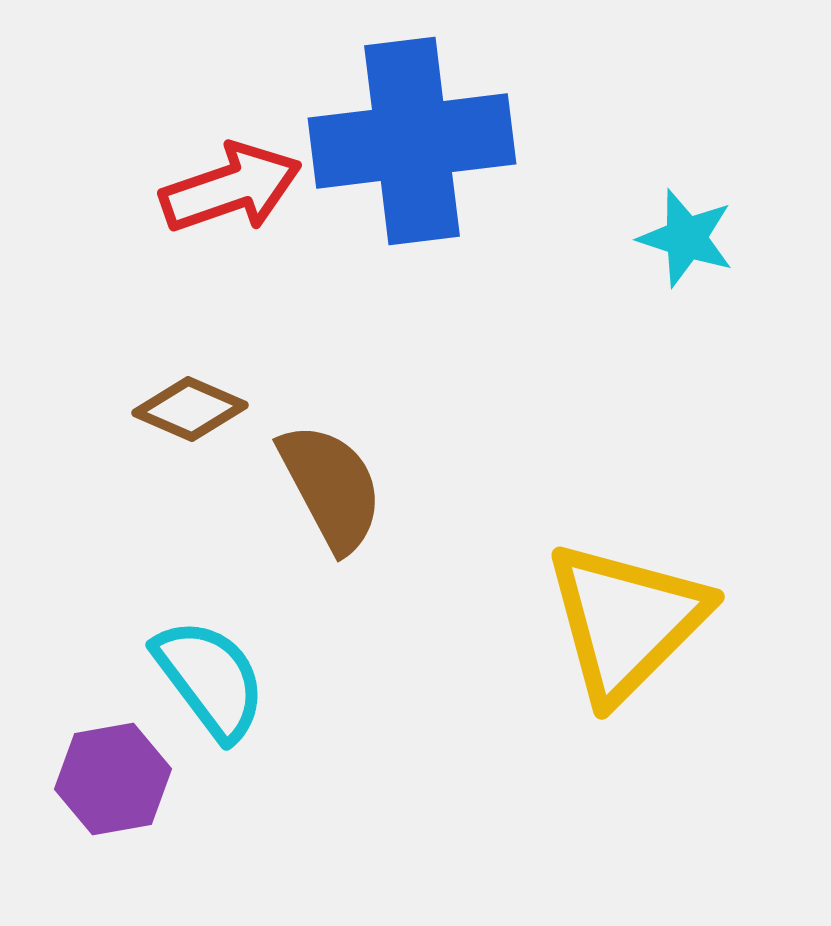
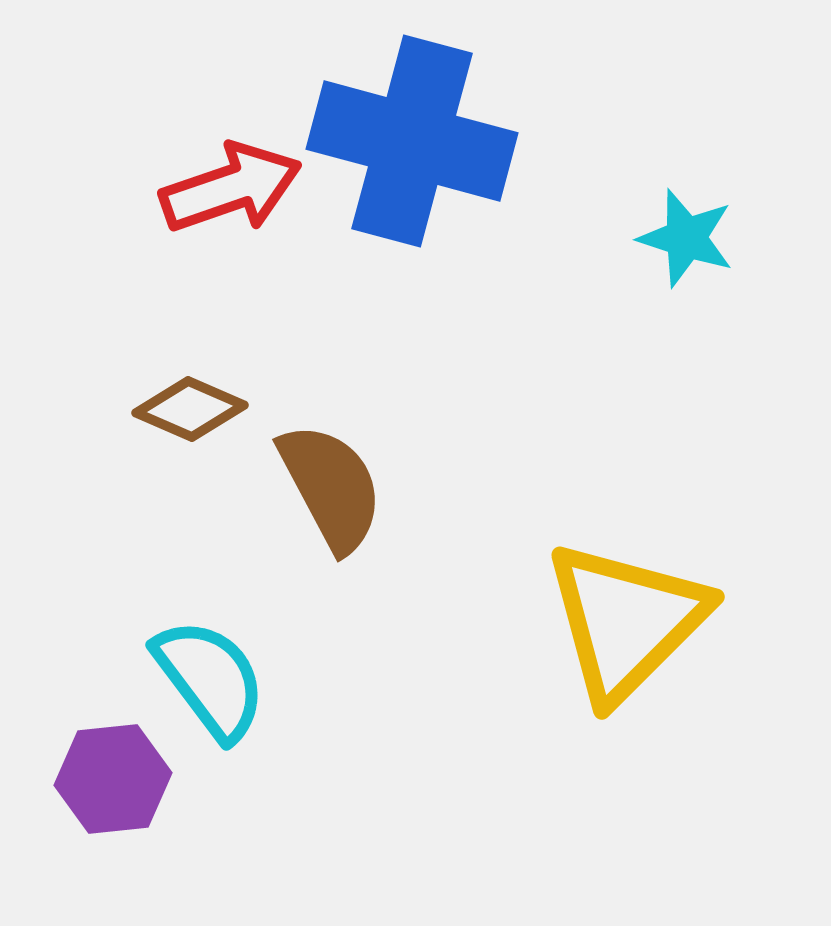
blue cross: rotated 22 degrees clockwise
purple hexagon: rotated 4 degrees clockwise
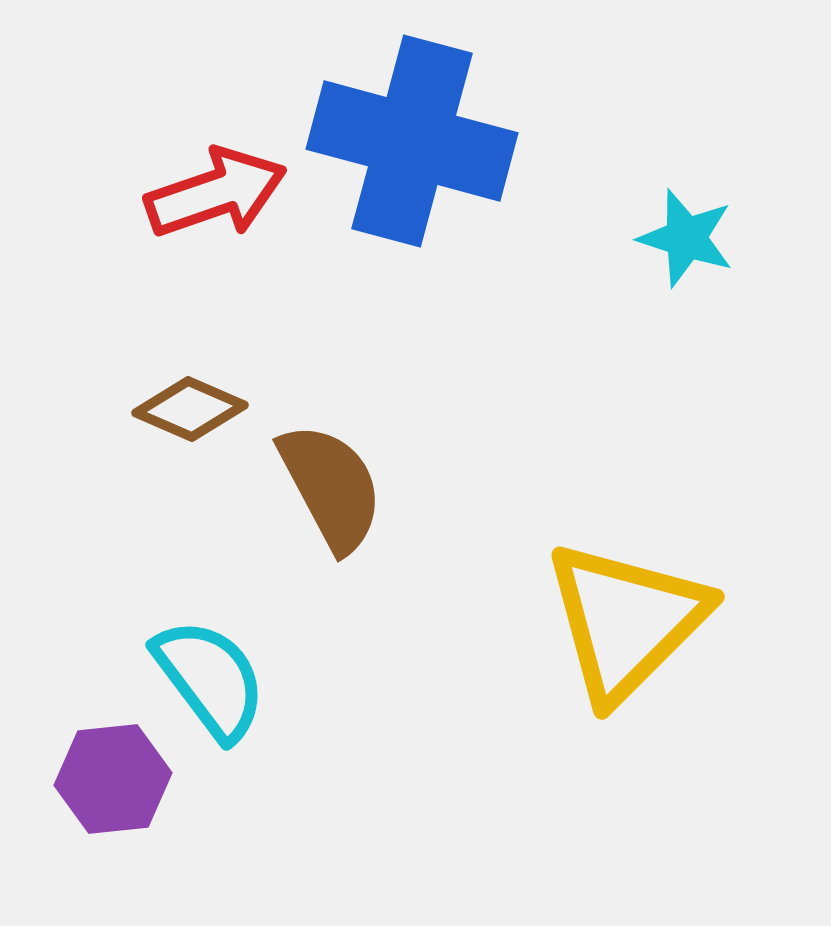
red arrow: moved 15 px left, 5 px down
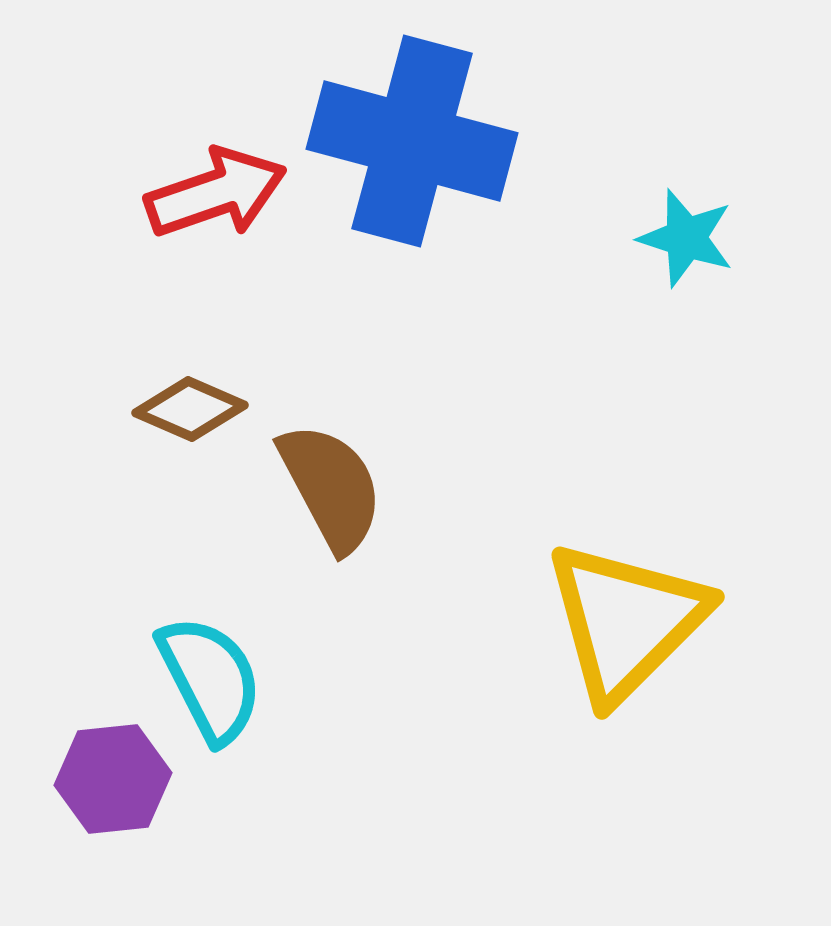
cyan semicircle: rotated 10 degrees clockwise
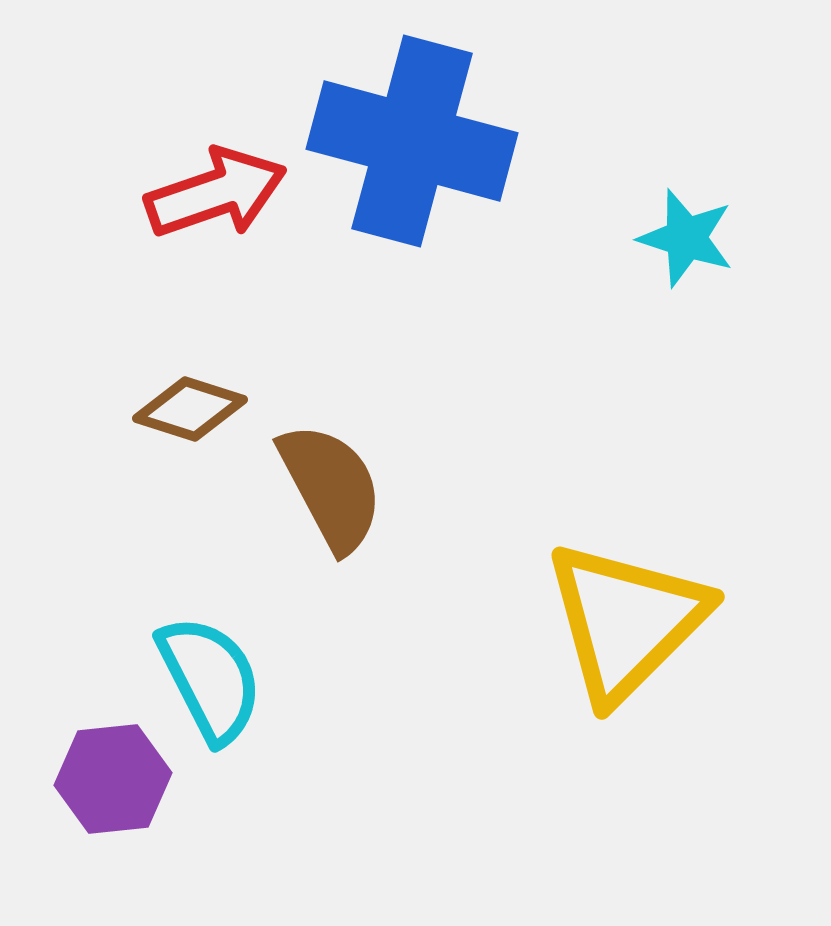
brown diamond: rotated 6 degrees counterclockwise
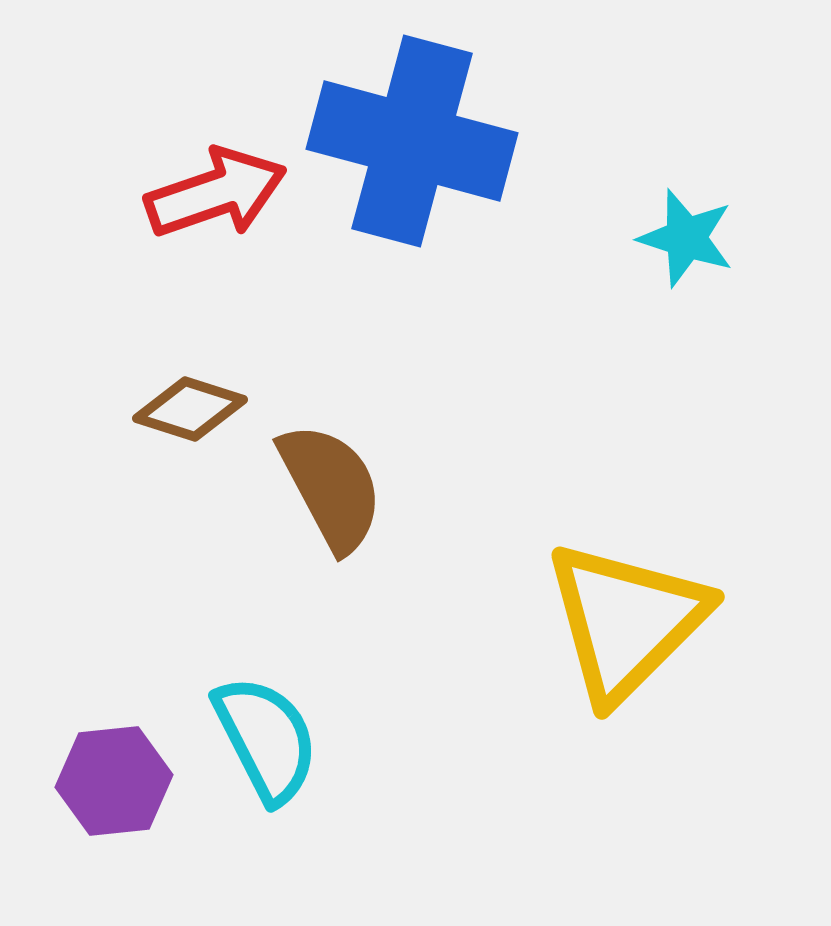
cyan semicircle: moved 56 px right, 60 px down
purple hexagon: moved 1 px right, 2 px down
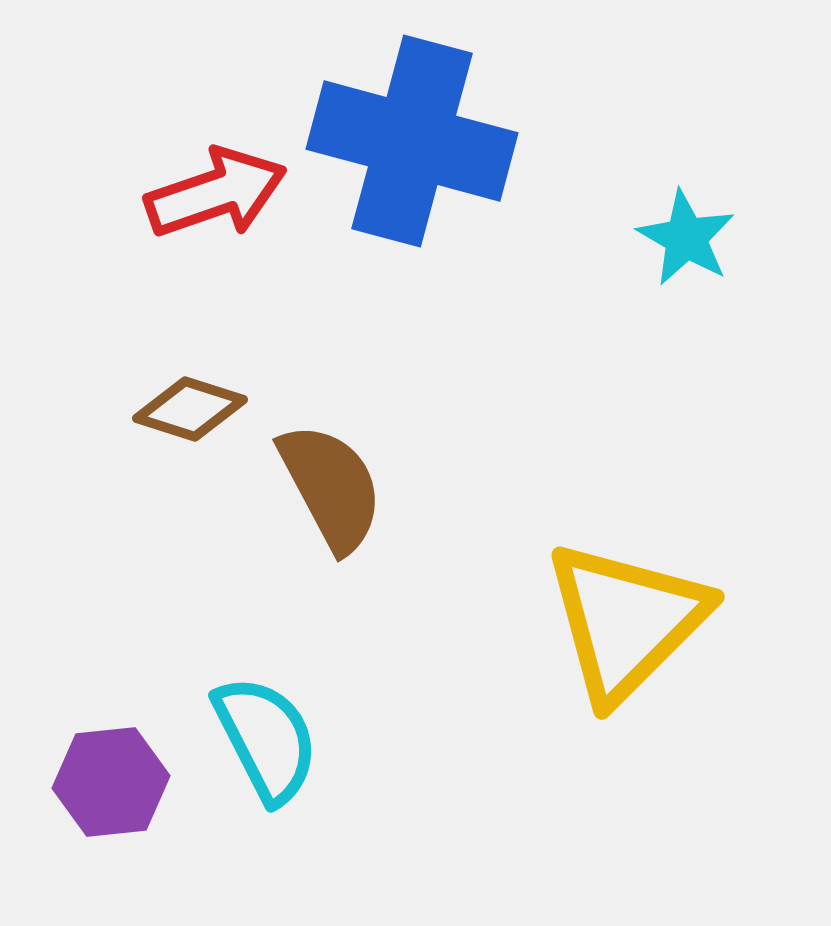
cyan star: rotated 12 degrees clockwise
purple hexagon: moved 3 px left, 1 px down
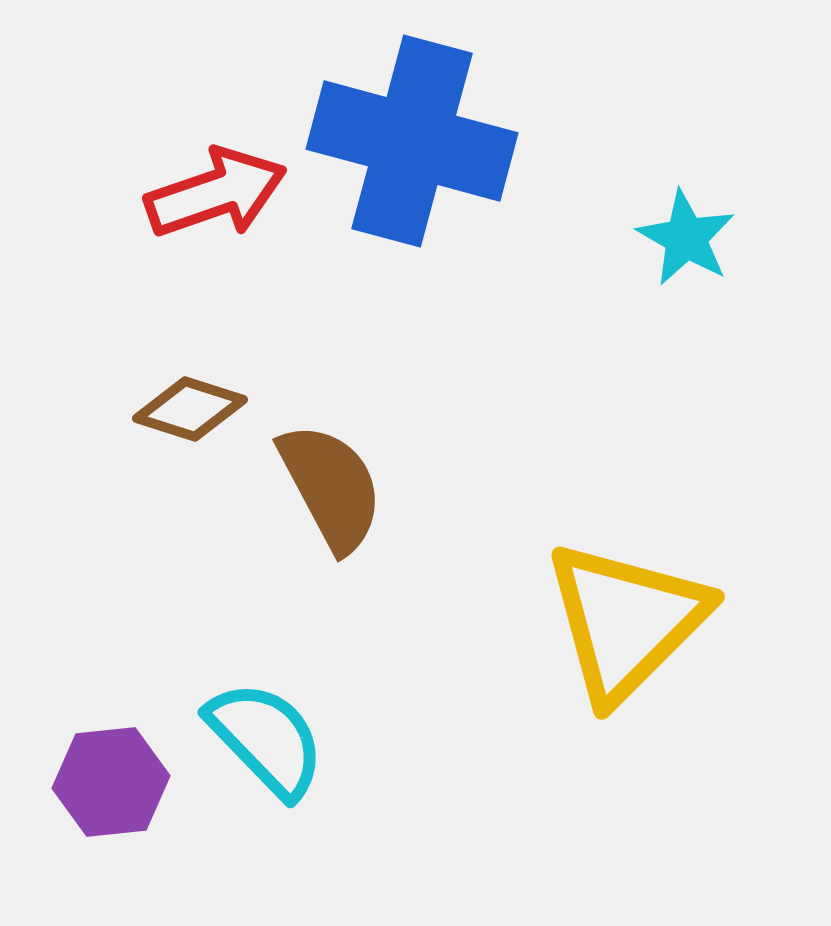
cyan semicircle: rotated 17 degrees counterclockwise
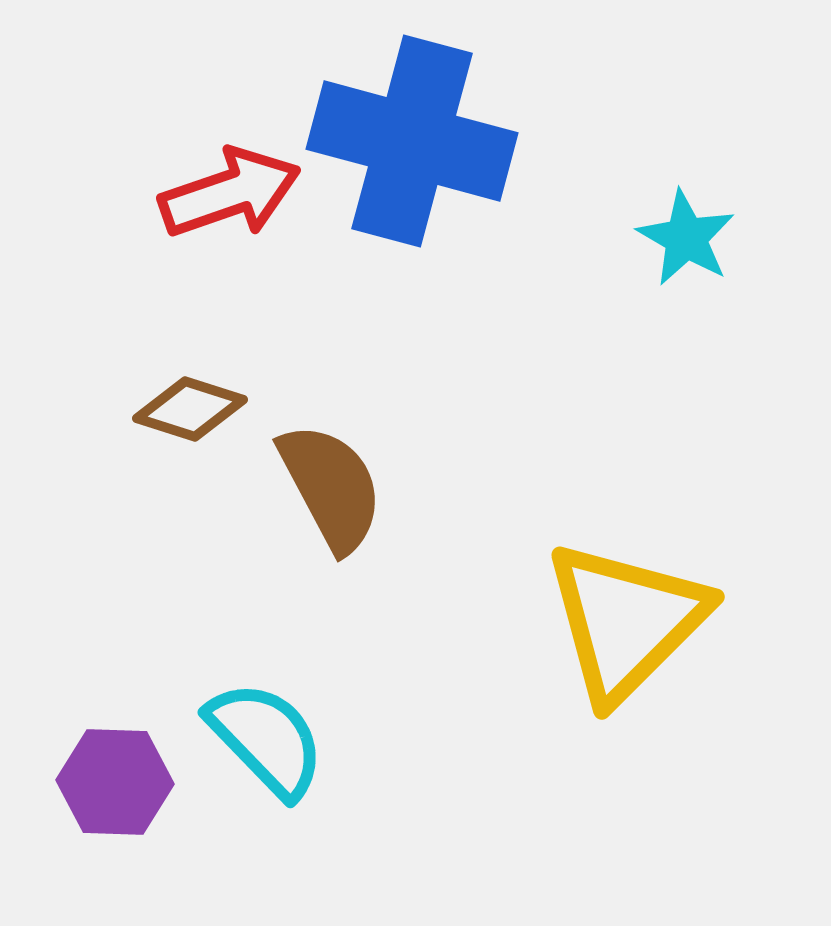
red arrow: moved 14 px right
purple hexagon: moved 4 px right; rotated 8 degrees clockwise
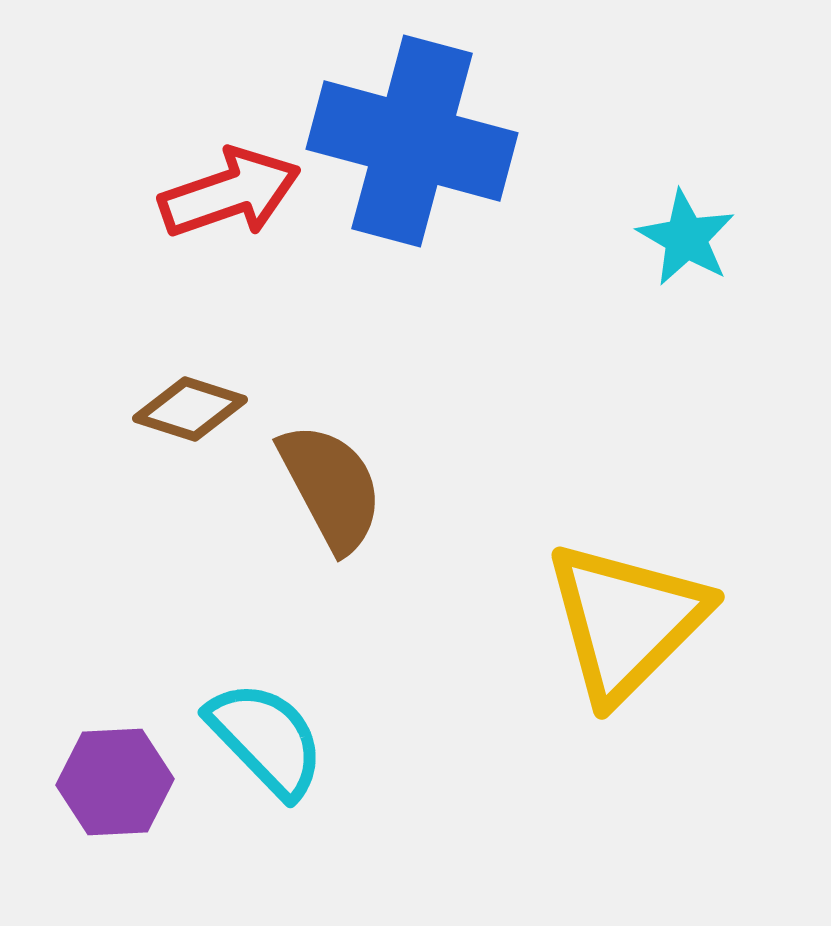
purple hexagon: rotated 5 degrees counterclockwise
